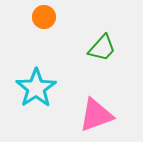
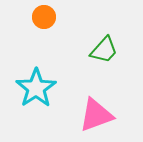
green trapezoid: moved 2 px right, 2 px down
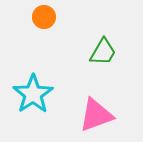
green trapezoid: moved 1 px left, 2 px down; rotated 12 degrees counterclockwise
cyan star: moved 3 px left, 6 px down
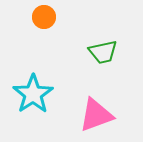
green trapezoid: rotated 48 degrees clockwise
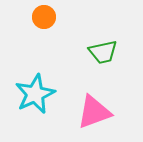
cyan star: moved 2 px right; rotated 9 degrees clockwise
pink triangle: moved 2 px left, 3 px up
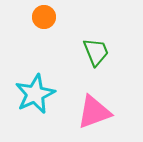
green trapezoid: moved 7 px left; rotated 100 degrees counterclockwise
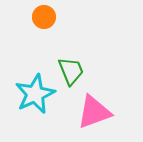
green trapezoid: moved 25 px left, 19 px down
